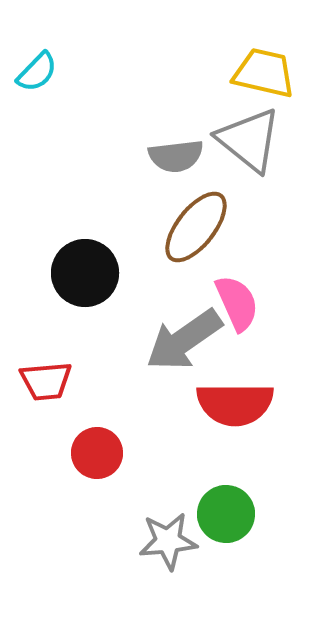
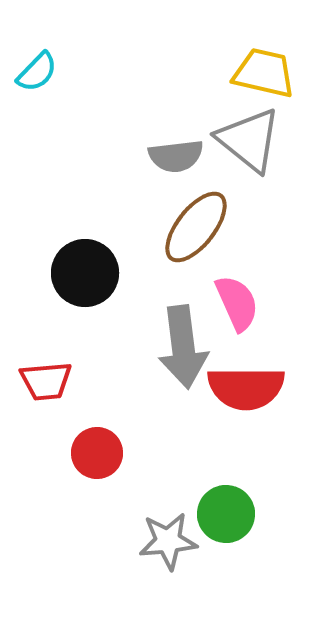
gray arrow: moved 1 px left, 7 px down; rotated 62 degrees counterclockwise
red semicircle: moved 11 px right, 16 px up
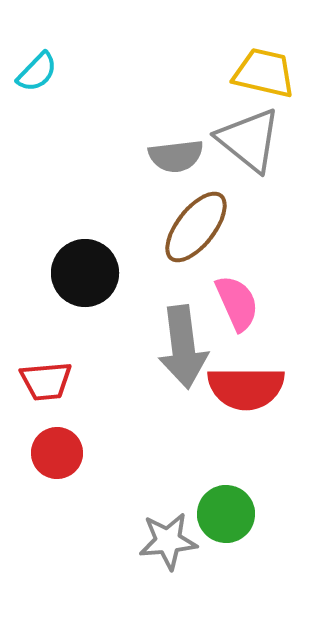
red circle: moved 40 px left
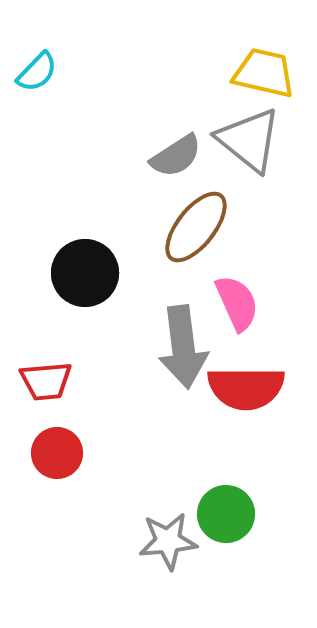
gray semicircle: rotated 26 degrees counterclockwise
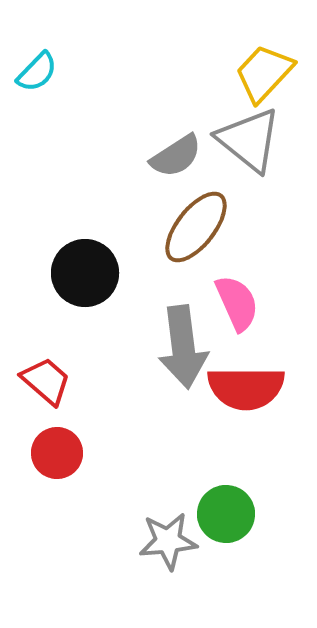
yellow trapezoid: rotated 60 degrees counterclockwise
red trapezoid: rotated 134 degrees counterclockwise
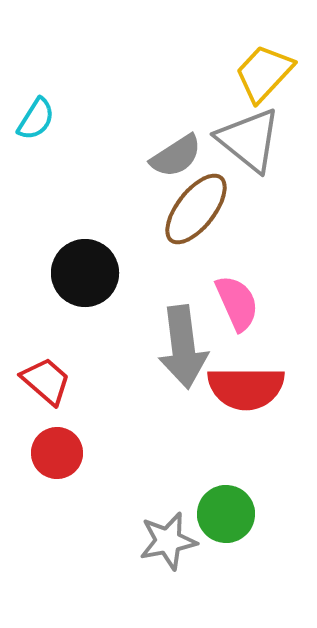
cyan semicircle: moved 1 px left, 47 px down; rotated 12 degrees counterclockwise
brown ellipse: moved 18 px up
gray star: rotated 6 degrees counterclockwise
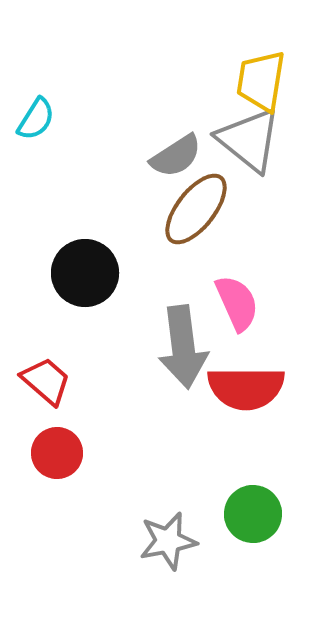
yellow trapezoid: moved 3 px left, 8 px down; rotated 34 degrees counterclockwise
green circle: moved 27 px right
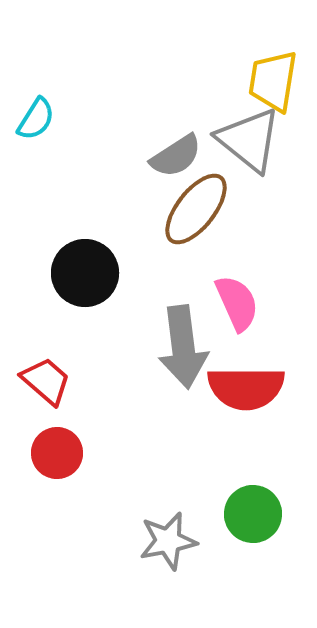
yellow trapezoid: moved 12 px right
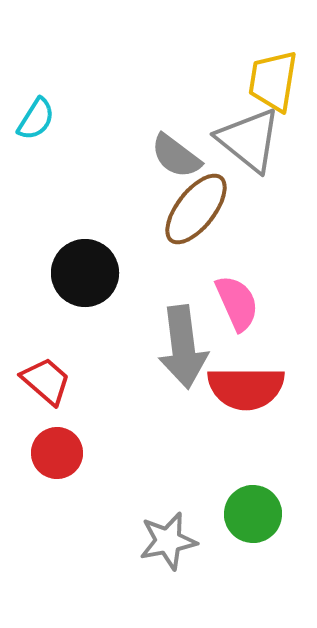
gray semicircle: rotated 70 degrees clockwise
